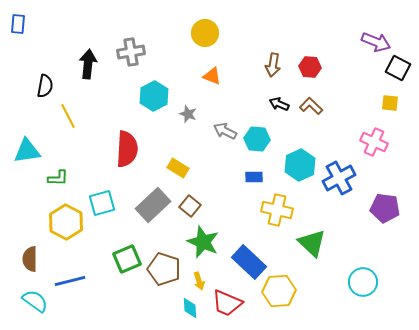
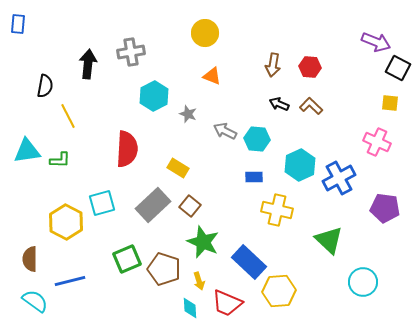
pink cross at (374, 142): moved 3 px right
green L-shape at (58, 178): moved 2 px right, 18 px up
green triangle at (312, 243): moved 17 px right, 3 px up
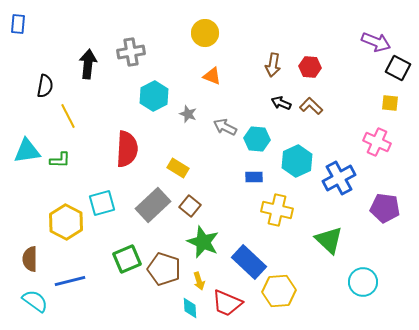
black arrow at (279, 104): moved 2 px right, 1 px up
gray arrow at (225, 131): moved 4 px up
cyan hexagon at (300, 165): moved 3 px left, 4 px up
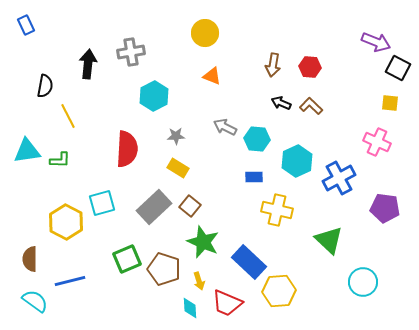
blue rectangle at (18, 24): moved 8 px right, 1 px down; rotated 30 degrees counterclockwise
gray star at (188, 114): moved 12 px left, 22 px down; rotated 24 degrees counterclockwise
gray rectangle at (153, 205): moved 1 px right, 2 px down
